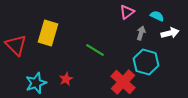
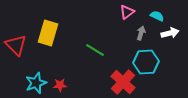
cyan hexagon: rotated 20 degrees counterclockwise
red star: moved 6 px left, 6 px down; rotated 24 degrees clockwise
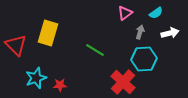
pink triangle: moved 2 px left, 1 px down
cyan semicircle: moved 1 px left, 3 px up; rotated 120 degrees clockwise
gray arrow: moved 1 px left, 1 px up
cyan hexagon: moved 2 px left, 3 px up
cyan star: moved 5 px up
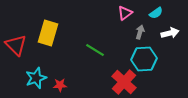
red cross: moved 1 px right
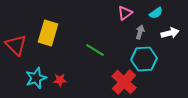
red star: moved 5 px up
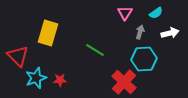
pink triangle: rotated 21 degrees counterclockwise
red triangle: moved 2 px right, 11 px down
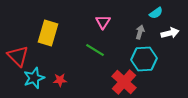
pink triangle: moved 22 px left, 9 px down
cyan star: moved 2 px left
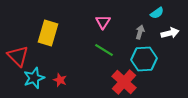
cyan semicircle: moved 1 px right
green line: moved 9 px right
red star: rotated 24 degrees clockwise
